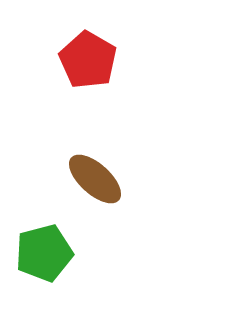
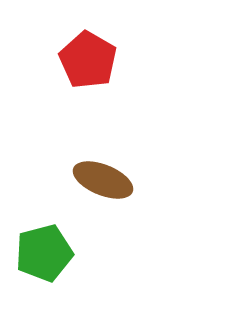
brown ellipse: moved 8 px right, 1 px down; rotated 20 degrees counterclockwise
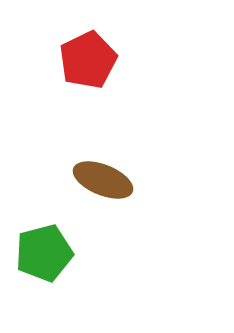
red pentagon: rotated 16 degrees clockwise
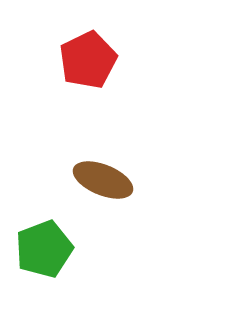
green pentagon: moved 4 px up; rotated 6 degrees counterclockwise
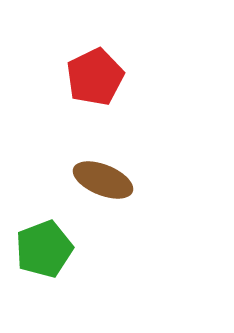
red pentagon: moved 7 px right, 17 px down
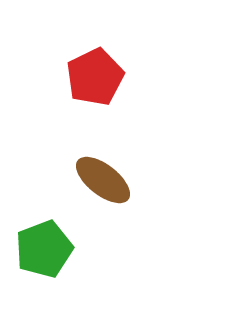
brown ellipse: rotated 16 degrees clockwise
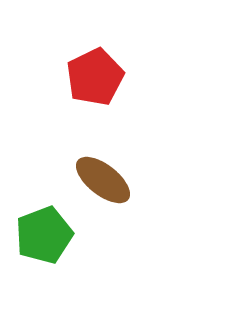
green pentagon: moved 14 px up
